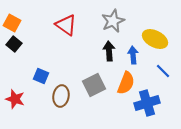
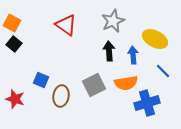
blue square: moved 4 px down
orange semicircle: rotated 60 degrees clockwise
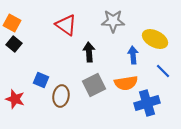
gray star: rotated 25 degrees clockwise
black arrow: moved 20 px left, 1 px down
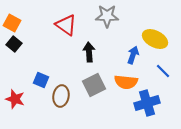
gray star: moved 6 px left, 5 px up
blue arrow: rotated 24 degrees clockwise
orange semicircle: moved 1 px up; rotated 15 degrees clockwise
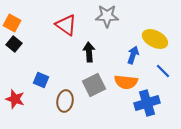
brown ellipse: moved 4 px right, 5 px down
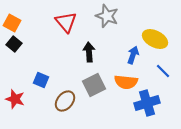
gray star: rotated 20 degrees clockwise
red triangle: moved 3 px up; rotated 15 degrees clockwise
brown ellipse: rotated 30 degrees clockwise
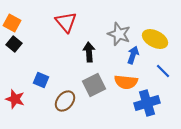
gray star: moved 12 px right, 18 px down
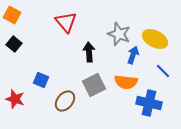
orange square: moved 8 px up
blue cross: moved 2 px right; rotated 30 degrees clockwise
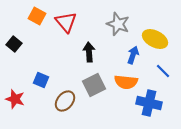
orange square: moved 25 px right, 1 px down
gray star: moved 1 px left, 10 px up
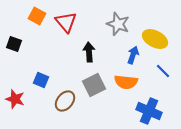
black square: rotated 21 degrees counterclockwise
blue cross: moved 8 px down; rotated 10 degrees clockwise
